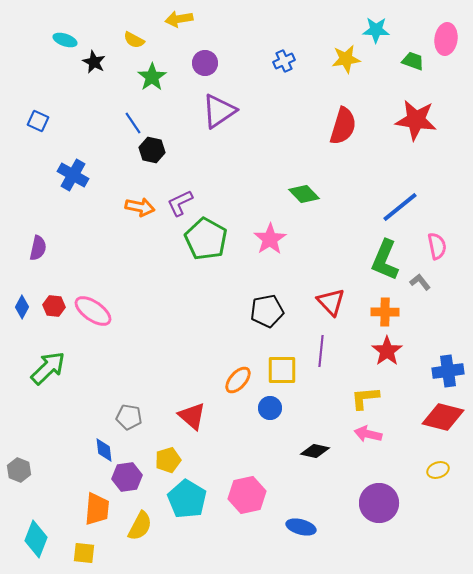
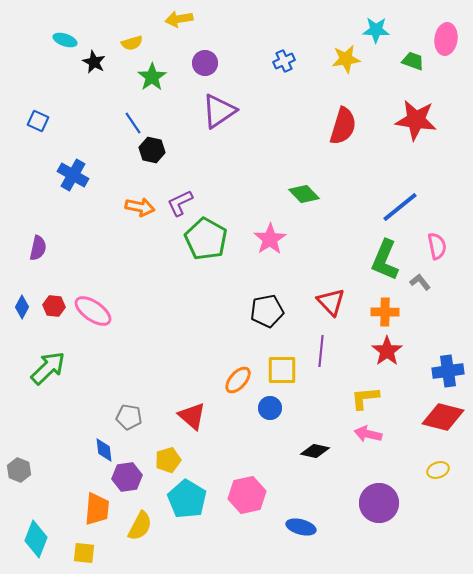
yellow semicircle at (134, 40): moved 2 px left, 3 px down; rotated 45 degrees counterclockwise
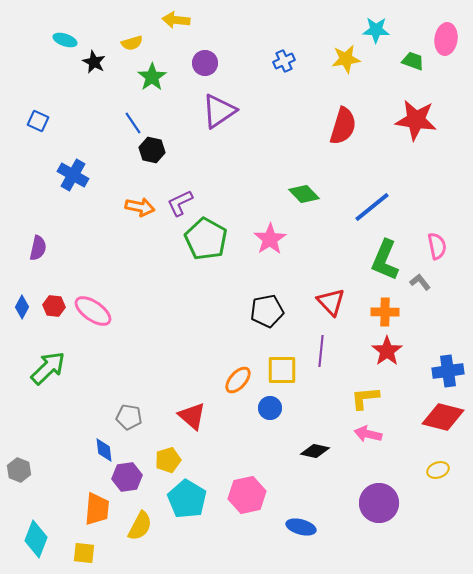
yellow arrow at (179, 19): moved 3 px left, 1 px down; rotated 16 degrees clockwise
blue line at (400, 207): moved 28 px left
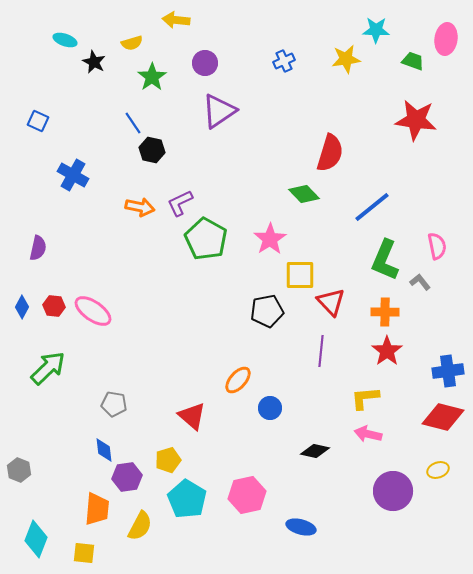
red semicircle at (343, 126): moved 13 px left, 27 px down
yellow square at (282, 370): moved 18 px right, 95 px up
gray pentagon at (129, 417): moved 15 px left, 13 px up
purple circle at (379, 503): moved 14 px right, 12 px up
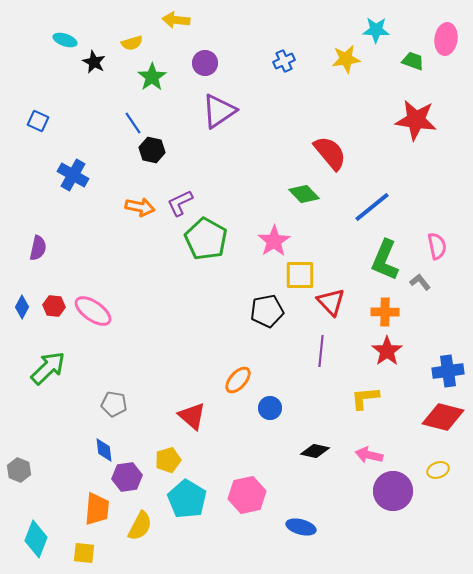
red semicircle at (330, 153): rotated 57 degrees counterclockwise
pink star at (270, 239): moved 4 px right, 2 px down
pink arrow at (368, 434): moved 1 px right, 21 px down
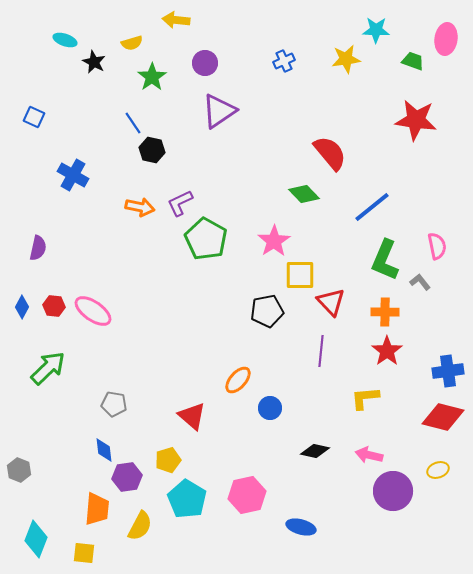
blue square at (38, 121): moved 4 px left, 4 px up
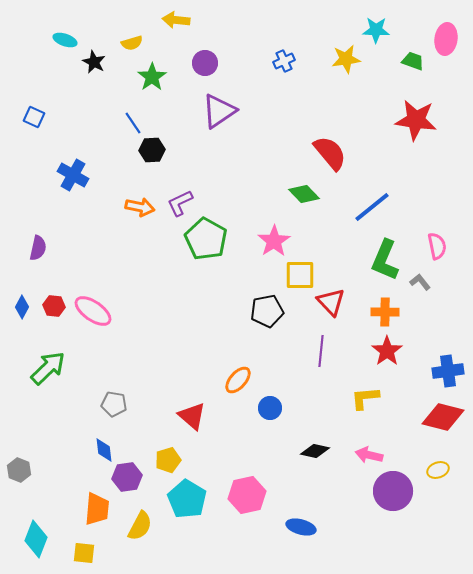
black hexagon at (152, 150): rotated 15 degrees counterclockwise
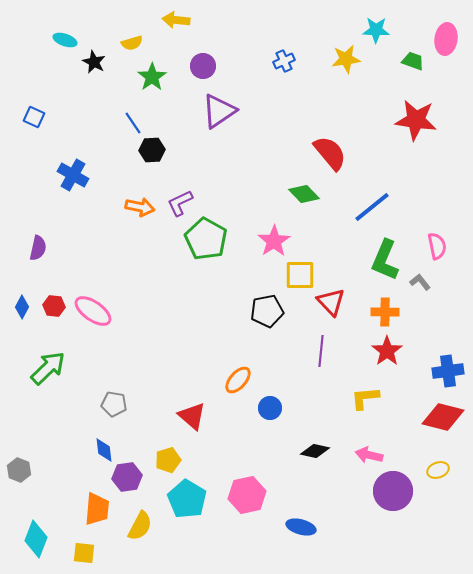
purple circle at (205, 63): moved 2 px left, 3 px down
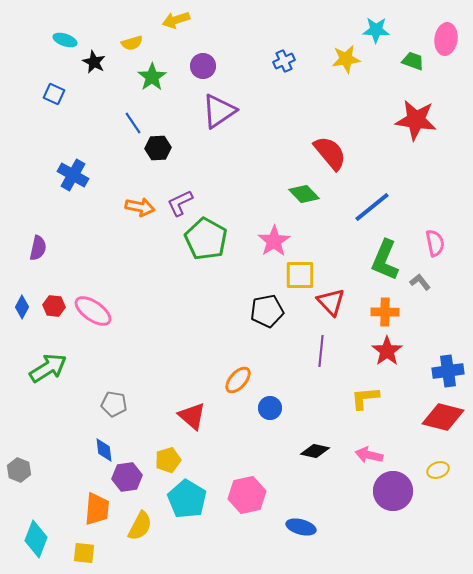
yellow arrow at (176, 20): rotated 24 degrees counterclockwise
blue square at (34, 117): moved 20 px right, 23 px up
black hexagon at (152, 150): moved 6 px right, 2 px up
pink semicircle at (437, 246): moved 2 px left, 3 px up
green arrow at (48, 368): rotated 12 degrees clockwise
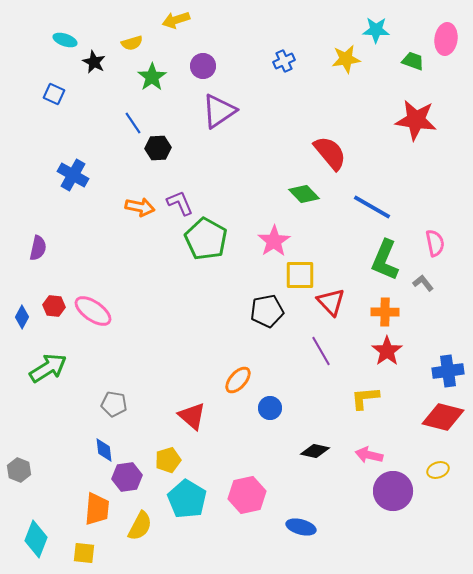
purple L-shape at (180, 203): rotated 92 degrees clockwise
blue line at (372, 207): rotated 69 degrees clockwise
gray L-shape at (420, 282): moved 3 px right, 1 px down
blue diamond at (22, 307): moved 10 px down
purple line at (321, 351): rotated 36 degrees counterclockwise
